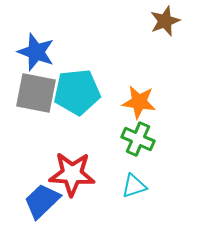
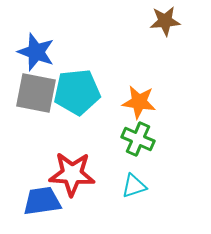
brown star: rotated 16 degrees clockwise
blue trapezoid: rotated 36 degrees clockwise
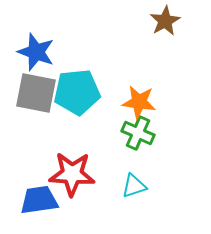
brown star: rotated 24 degrees counterclockwise
green cross: moved 6 px up
blue trapezoid: moved 3 px left, 1 px up
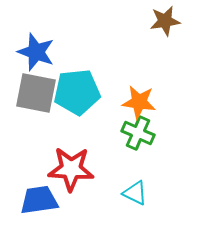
brown star: rotated 20 degrees clockwise
red star: moved 1 px left, 5 px up
cyan triangle: moved 1 px right, 7 px down; rotated 44 degrees clockwise
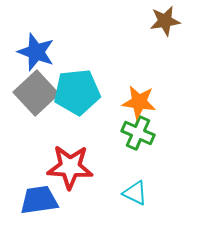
gray square: rotated 36 degrees clockwise
red star: moved 1 px left, 2 px up
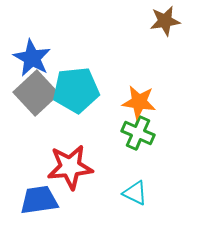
blue star: moved 4 px left, 6 px down; rotated 9 degrees clockwise
cyan pentagon: moved 1 px left, 2 px up
red star: rotated 9 degrees counterclockwise
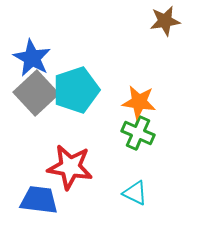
cyan pentagon: rotated 12 degrees counterclockwise
red star: rotated 15 degrees clockwise
blue trapezoid: rotated 15 degrees clockwise
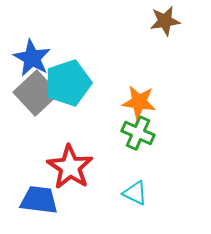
cyan pentagon: moved 8 px left, 7 px up
red star: rotated 24 degrees clockwise
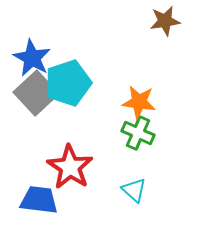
cyan triangle: moved 1 px left, 3 px up; rotated 16 degrees clockwise
